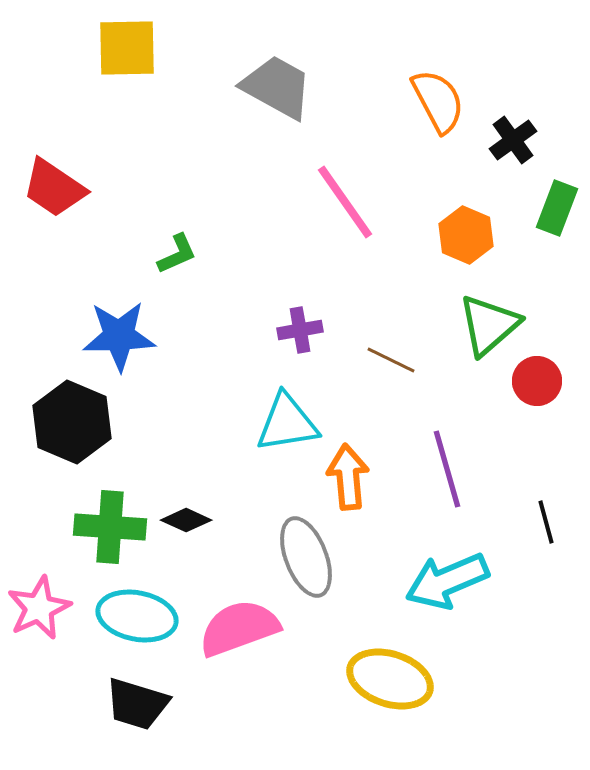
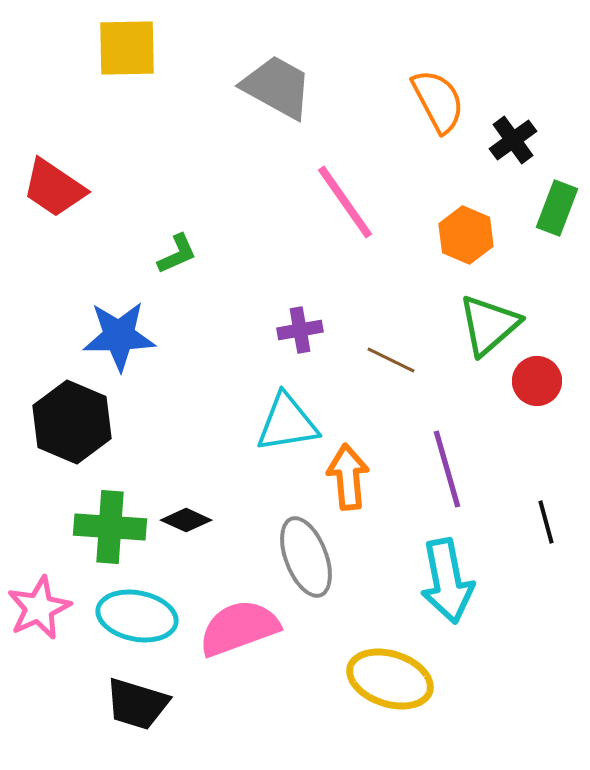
cyan arrow: rotated 78 degrees counterclockwise
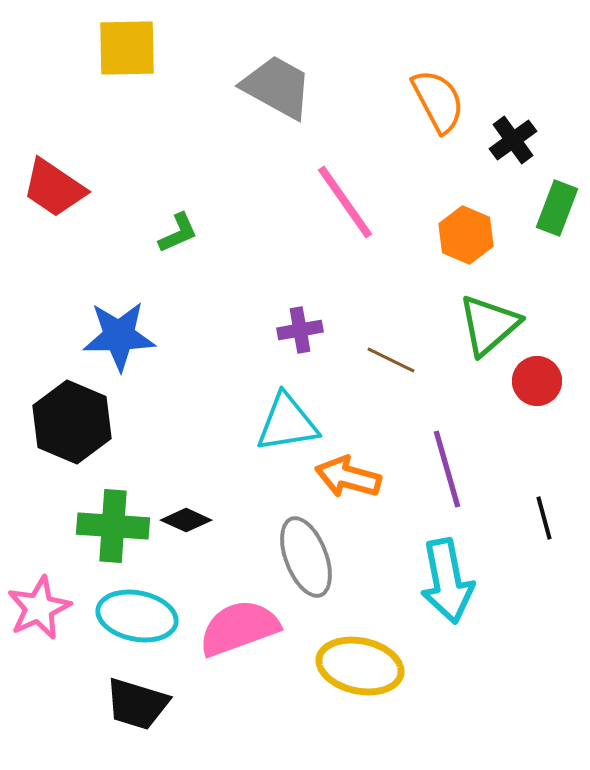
green L-shape: moved 1 px right, 21 px up
orange arrow: rotated 70 degrees counterclockwise
black line: moved 2 px left, 4 px up
green cross: moved 3 px right, 1 px up
yellow ellipse: moved 30 px left, 13 px up; rotated 6 degrees counterclockwise
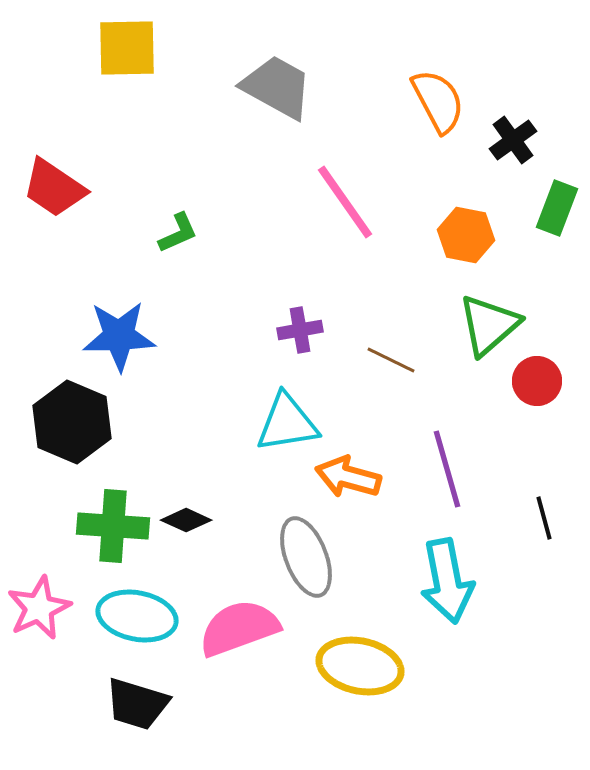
orange hexagon: rotated 12 degrees counterclockwise
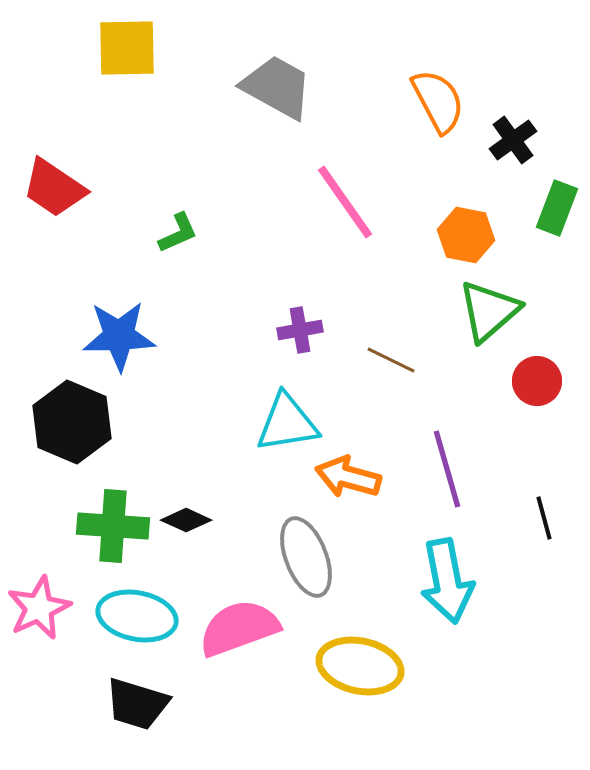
green triangle: moved 14 px up
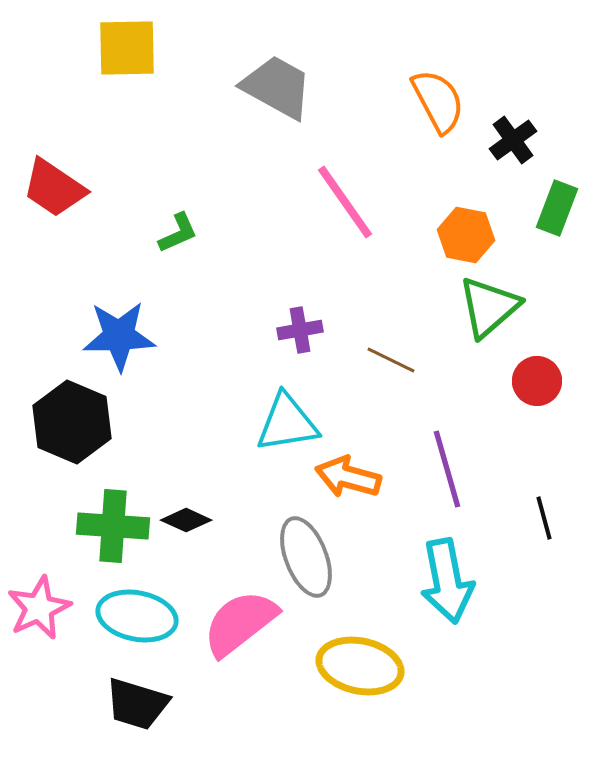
green triangle: moved 4 px up
pink semicircle: moved 1 px right, 5 px up; rotated 18 degrees counterclockwise
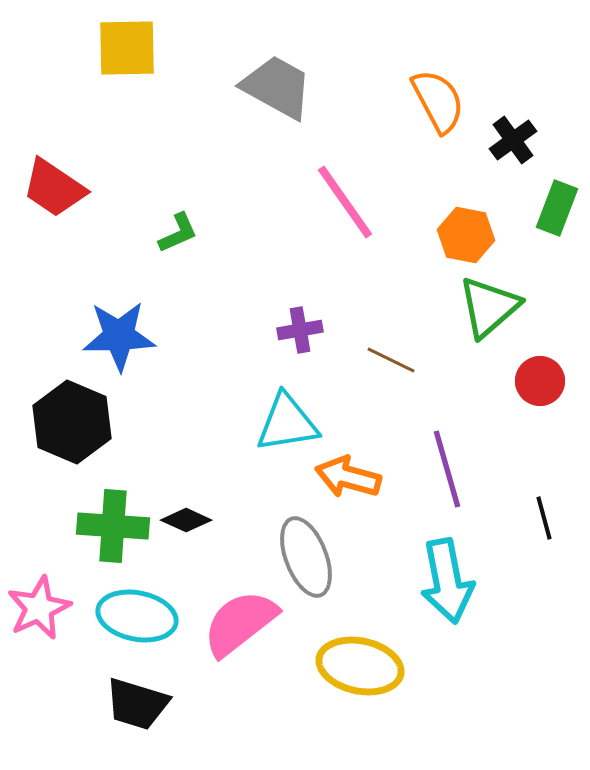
red circle: moved 3 px right
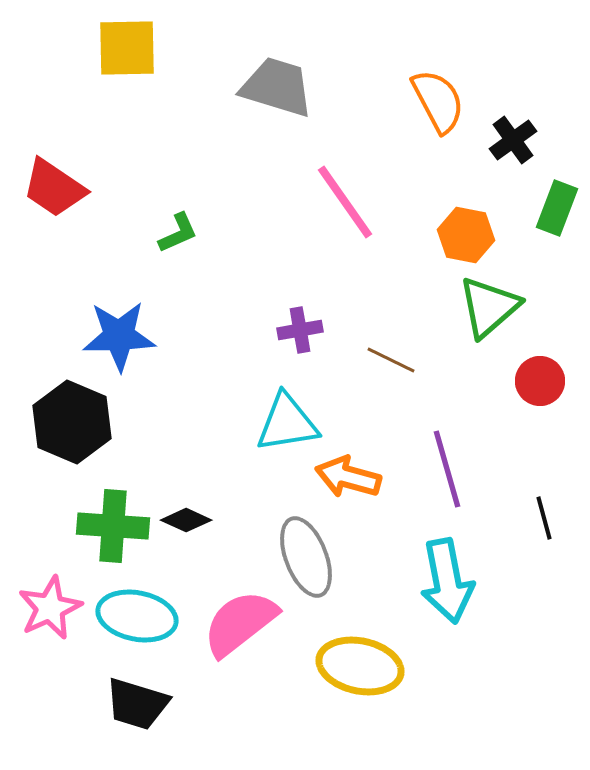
gray trapezoid: rotated 12 degrees counterclockwise
pink star: moved 11 px right
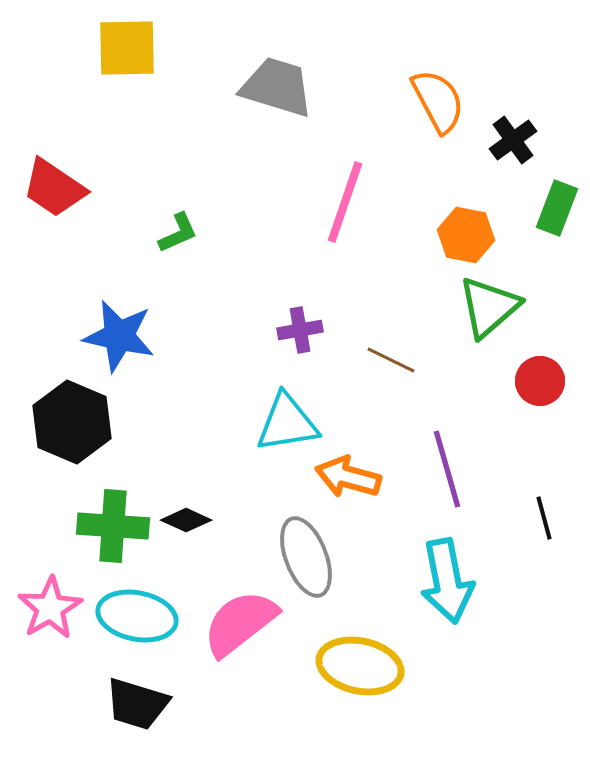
pink line: rotated 54 degrees clockwise
blue star: rotated 14 degrees clockwise
pink star: rotated 6 degrees counterclockwise
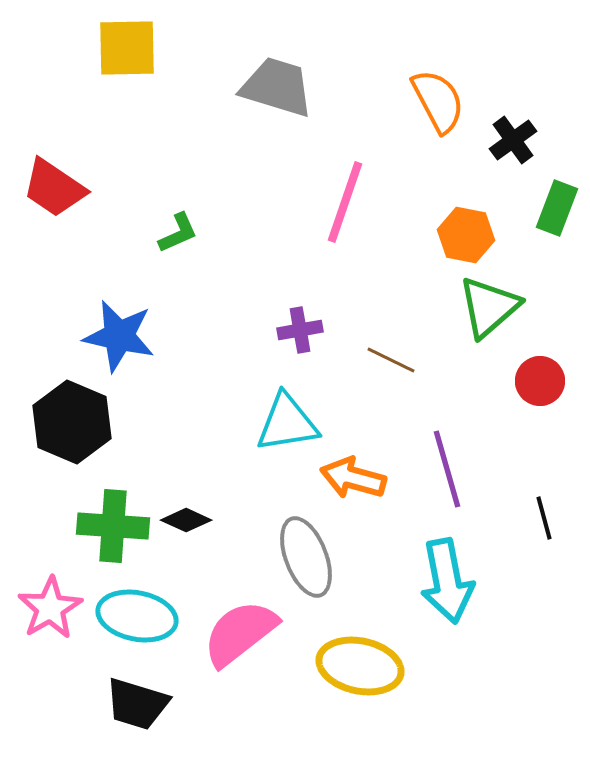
orange arrow: moved 5 px right, 1 px down
pink semicircle: moved 10 px down
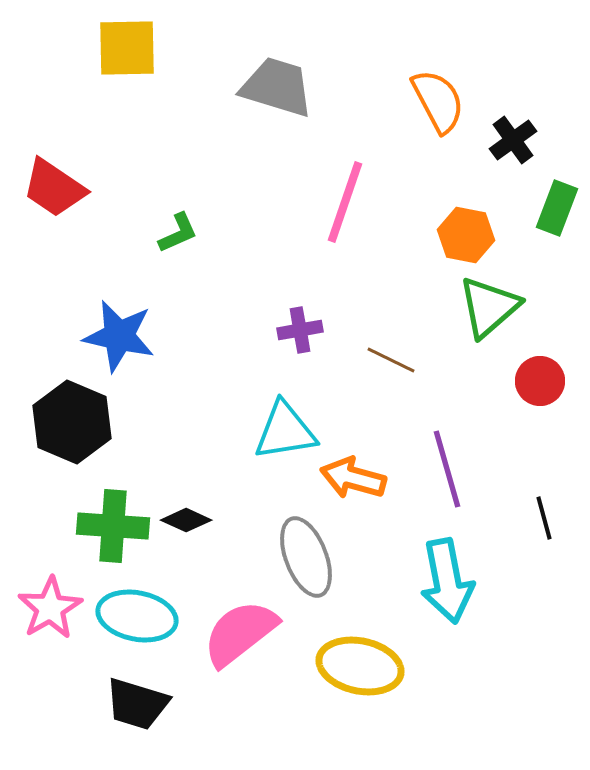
cyan triangle: moved 2 px left, 8 px down
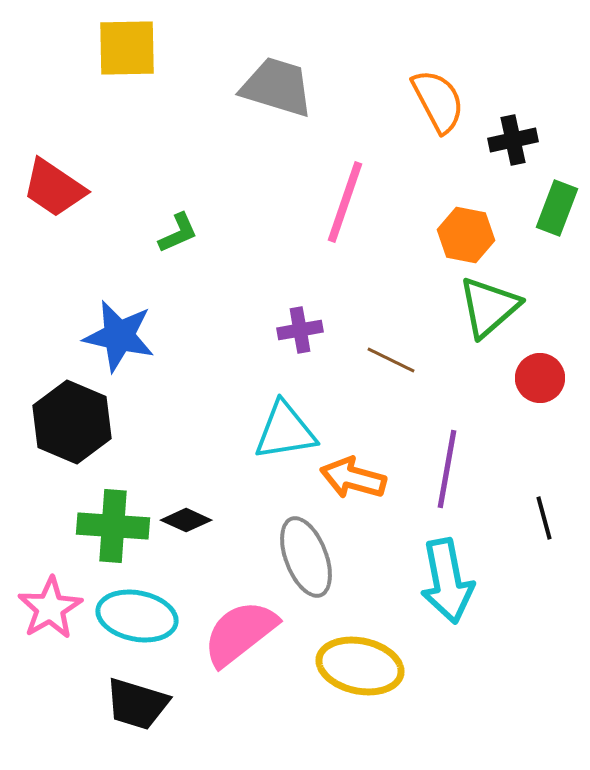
black cross: rotated 24 degrees clockwise
red circle: moved 3 px up
purple line: rotated 26 degrees clockwise
